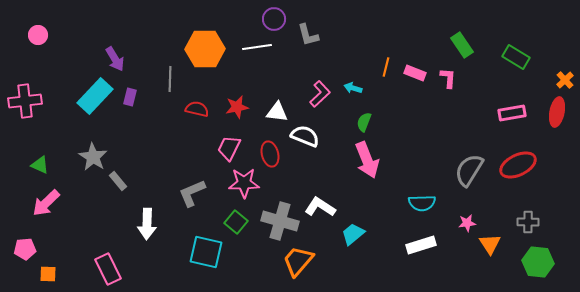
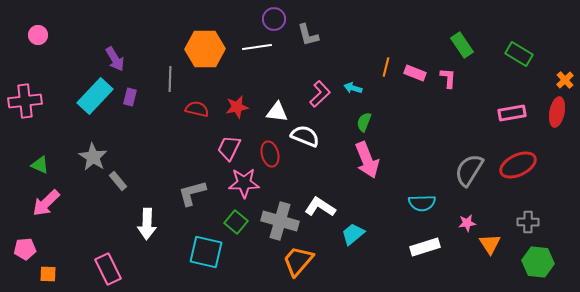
green rectangle at (516, 57): moved 3 px right, 3 px up
gray L-shape at (192, 193): rotated 8 degrees clockwise
white rectangle at (421, 245): moved 4 px right, 2 px down
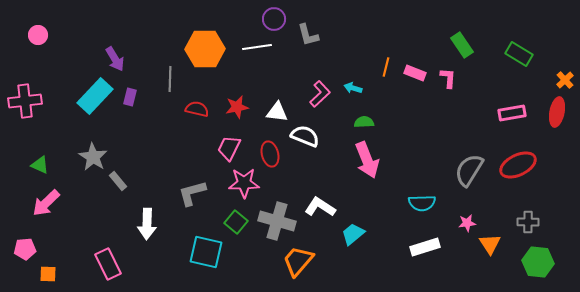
green semicircle at (364, 122): rotated 66 degrees clockwise
gray cross at (280, 221): moved 3 px left
pink rectangle at (108, 269): moved 5 px up
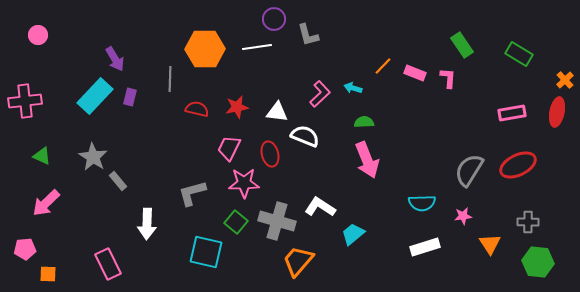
orange line at (386, 67): moved 3 px left, 1 px up; rotated 30 degrees clockwise
green triangle at (40, 165): moved 2 px right, 9 px up
pink star at (467, 223): moved 4 px left, 7 px up
